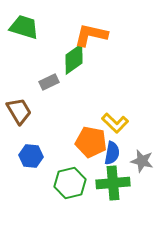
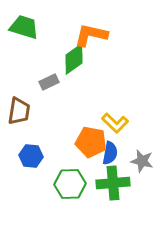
brown trapezoid: rotated 40 degrees clockwise
blue semicircle: moved 2 px left
green hexagon: moved 1 px down; rotated 12 degrees clockwise
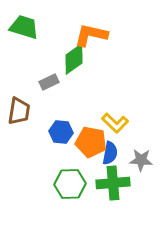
blue hexagon: moved 30 px right, 24 px up
gray star: moved 1 px left, 1 px up; rotated 10 degrees counterclockwise
